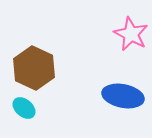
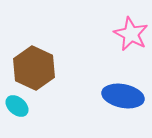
cyan ellipse: moved 7 px left, 2 px up
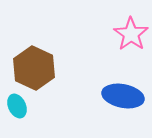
pink star: rotated 8 degrees clockwise
cyan ellipse: rotated 25 degrees clockwise
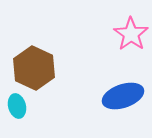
blue ellipse: rotated 30 degrees counterclockwise
cyan ellipse: rotated 10 degrees clockwise
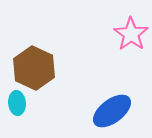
blue ellipse: moved 11 px left, 15 px down; rotated 18 degrees counterclockwise
cyan ellipse: moved 3 px up; rotated 10 degrees clockwise
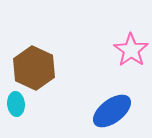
pink star: moved 16 px down
cyan ellipse: moved 1 px left, 1 px down
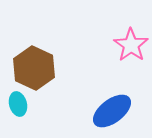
pink star: moved 5 px up
cyan ellipse: moved 2 px right; rotated 10 degrees counterclockwise
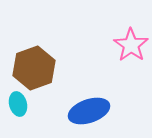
brown hexagon: rotated 15 degrees clockwise
blue ellipse: moved 23 px left; rotated 18 degrees clockwise
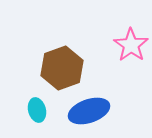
brown hexagon: moved 28 px right
cyan ellipse: moved 19 px right, 6 px down
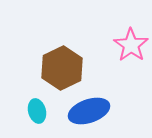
brown hexagon: rotated 6 degrees counterclockwise
cyan ellipse: moved 1 px down
